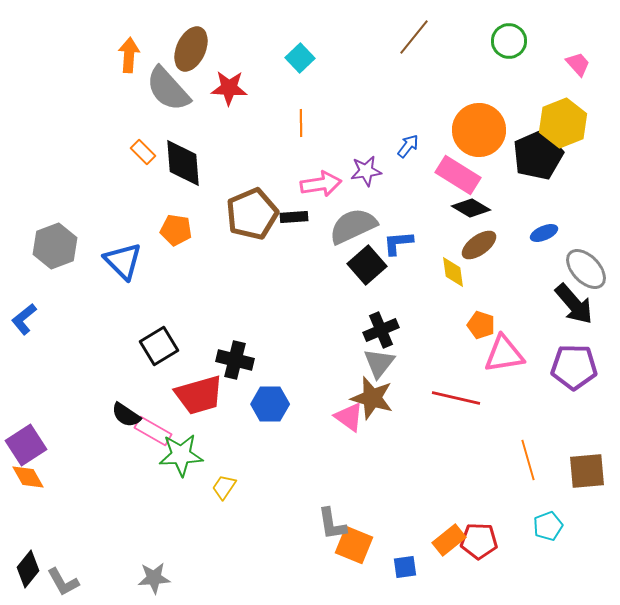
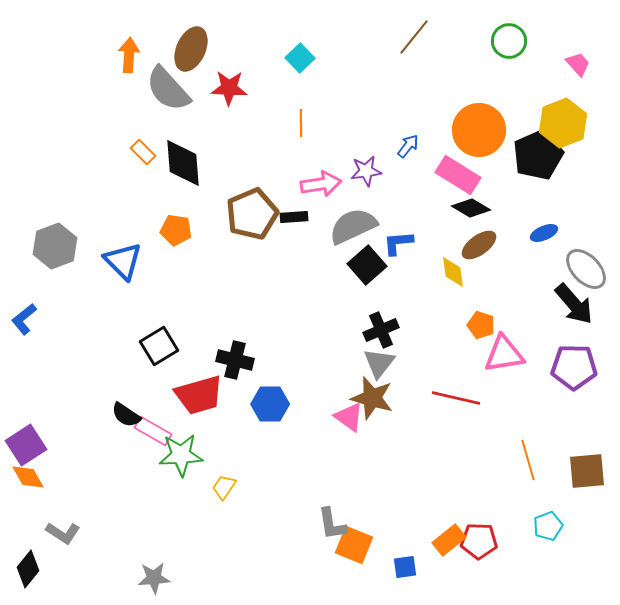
gray L-shape at (63, 582): moved 49 px up; rotated 28 degrees counterclockwise
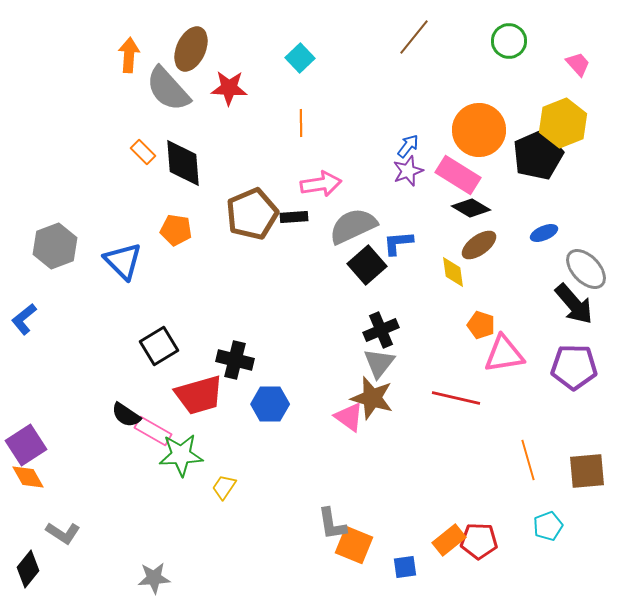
purple star at (366, 171): moved 42 px right; rotated 12 degrees counterclockwise
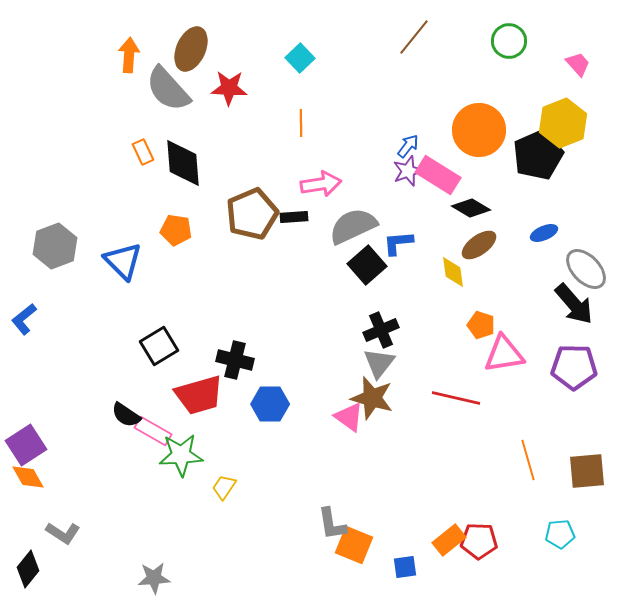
orange rectangle at (143, 152): rotated 20 degrees clockwise
pink rectangle at (458, 175): moved 20 px left
cyan pentagon at (548, 526): moved 12 px right, 8 px down; rotated 16 degrees clockwise
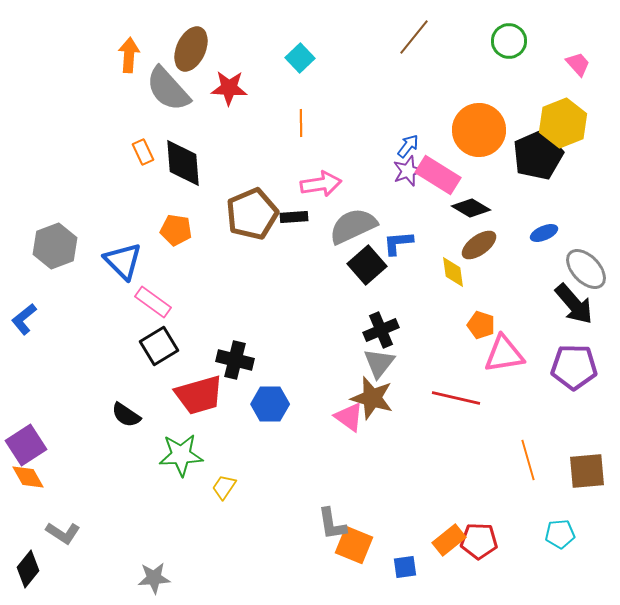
pink rectangle at (153, 431): moved 129 px up; rotated 6 degrees clockwise
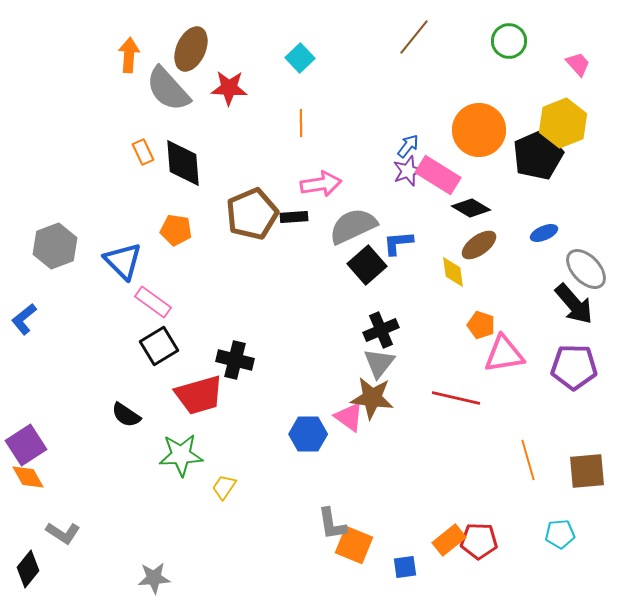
brown star at (372, 398): rotated 9 degrees counterclockwise
blue hexagon at (270, 404): moved 38 px right, 30 px down
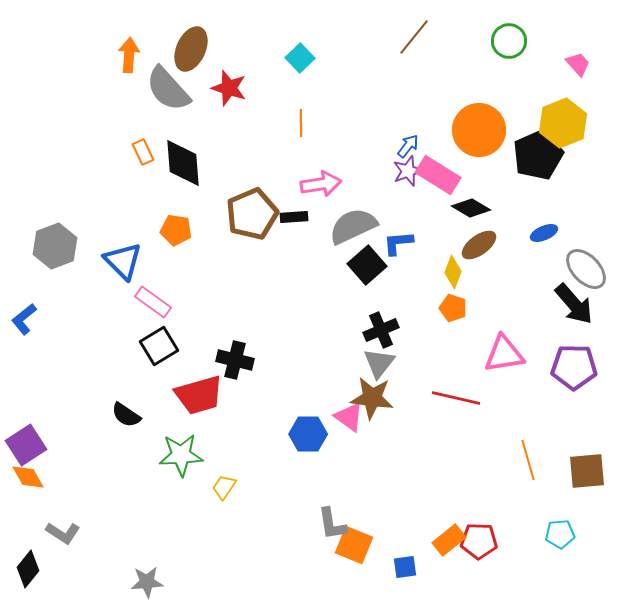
red star at (229, 88): rotated 15 degrees clockwise
yellow diamond at (453, 272): rotated 28 degrees clockwise
orange pentagon at (481, 325): moved 28 px left, 17 px up
gray star at (154, 578): moved 7 px left, 4 px down
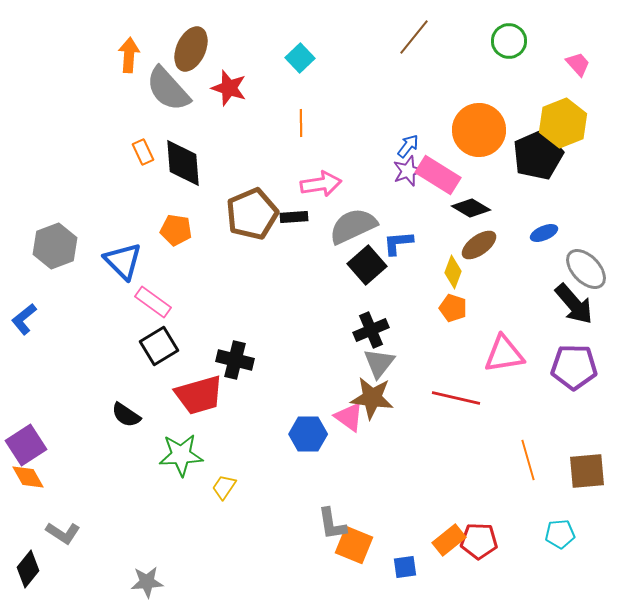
black cross at (381, 330): moved 10 px left
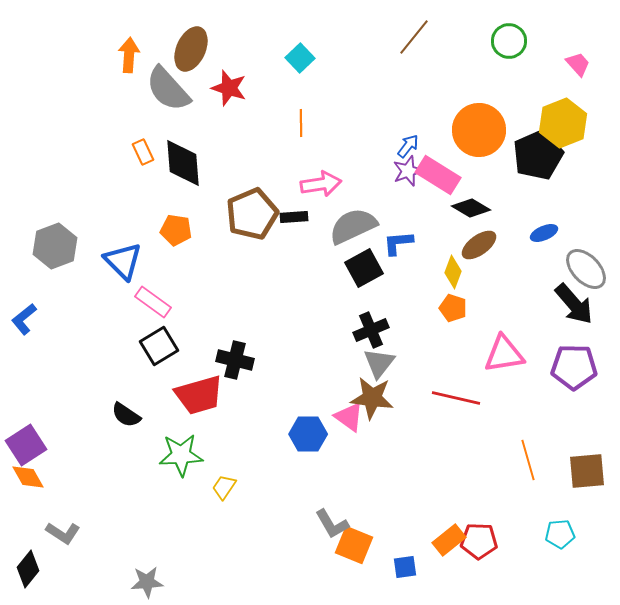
black square at (367, 265): moved 3 px left, 3 px down; rotated 12 degrees clockwise
gray L-shape at (332, 524): rotated 21 degrees counterclockwise
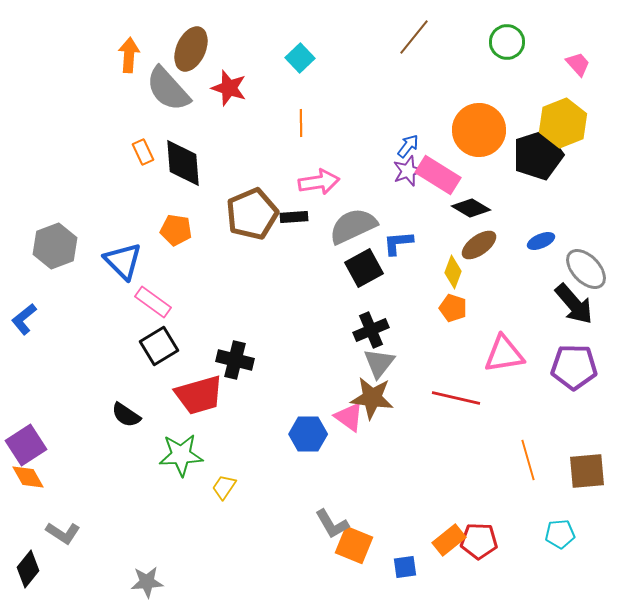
green circle at (509, 41): moved 2 px left, 1 px down
black pentagon at (538, 155): rotated 6 degrees clockwise
pink arrow at (321, 184): moved 2 px left, 2 px up
blue ellipse at (544, 233): moved 3 px left, 8 px down
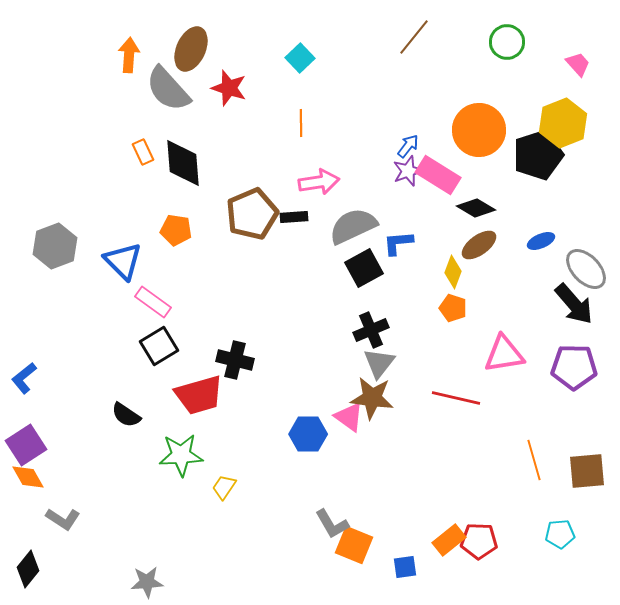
black diamond at (471, 208): moved 5 px right
blue L-shape at (24, 319): moved 59 px down
orange line at (528, 460): moved 6 px right
gray L-shape at (63, 533): moved 14 px up
